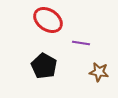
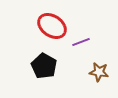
red ellipse: moved 4 px right, 6 px down
purple line: moved 1 px up; rotated 30 degrees counterclockwise
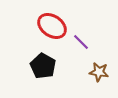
purple line: rotated 66 degrees clockwise
black pentagon: moved 1 px left
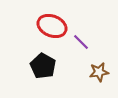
red ellipse: rotated 12 degrees counterclockwise
brown star: rotated 18 degrees counterclockwise
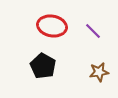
red ellipse: rotated 12 degrees counterclockwise
purple line: moved 12 px right, 11 px up
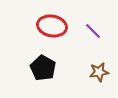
black pentagon: moved 2 px down
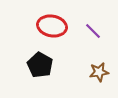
black pentagon: moved 3 px left, 3 px up
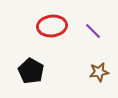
red ellipse: rotated 16 degrees counterclockwise
black pentagon: moved 9 px left, 6 px down
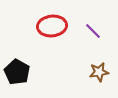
black pentagon: moved 14 px left, 1 px down
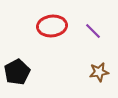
black pentagon: rotated 15 degrees clockwise
